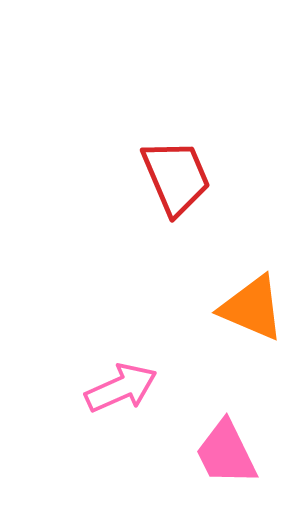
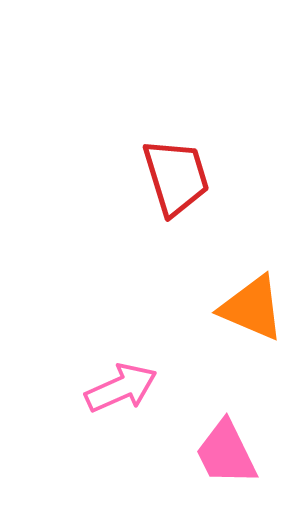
red trapezoid: rotated 6 degrees clockwise
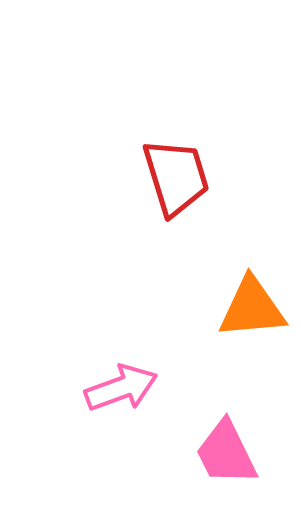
orange triangle: rotated 28 degrees counterclockwise
pink arrow: rotated 4 degrees clockwise
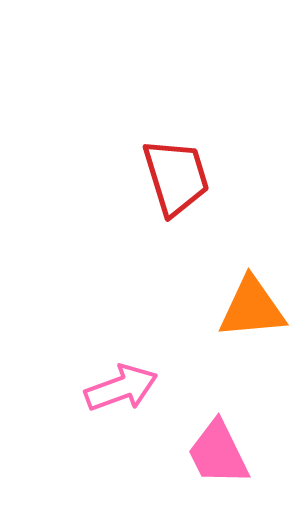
pink trapezoid: moved 8 px left
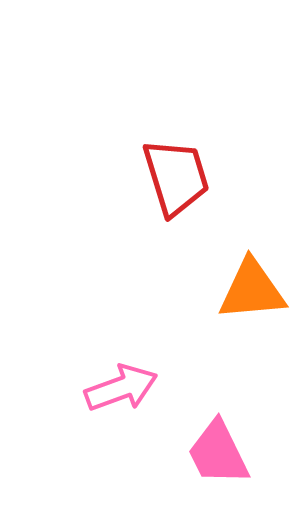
orange triangle: moved 18 px up
